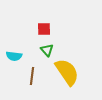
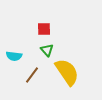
brown line: moved 1 px up; rotated 30 degrees clockwise
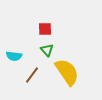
red square: moved 1 px right
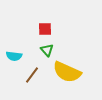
yellow semicircle: rotated 148 degrees clockwise
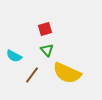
red square: rotated 16 degrees counterclockwise
cyan semicircle: rotated 21 degrees clockwise
yellow semicircle: moved 1 px down
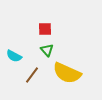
red square: rotated 16 degrees clockwise
